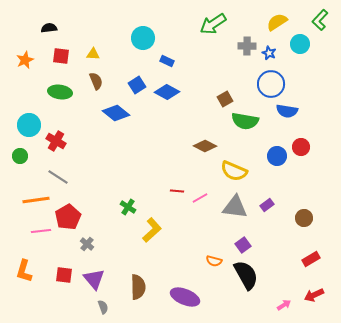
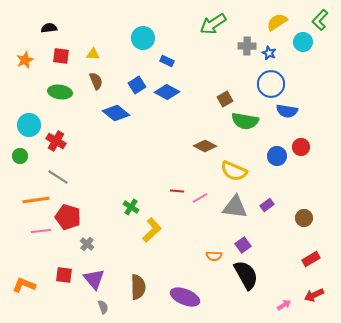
cyan circle at (300, 44): moved 3 px right, 2 px up
green cross at (128, 207): moved 3 px right
red pentagon at (68, 217): rotated 25 degrees counterclockwise
orange semicircle at (214, 261): moved 5 px up; rotated 14 degrees counterclockwise
orange L-shape at (24, 271): moved 14 px down; rotated 95 degrees clockwise
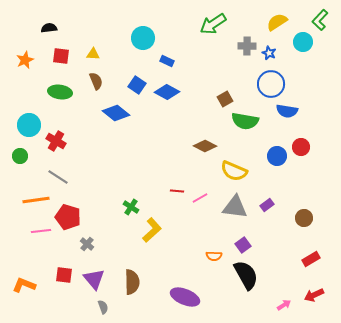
blue square at (137, 85): rotated 24 degrees counterclockwise
brown semicircle at (138, 287): moved 6 px left, 5 px up
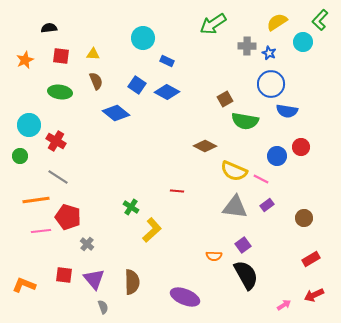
pink line at (200, 198): moved 61 px right, 19 px up; rotated 56 degrees clockwise
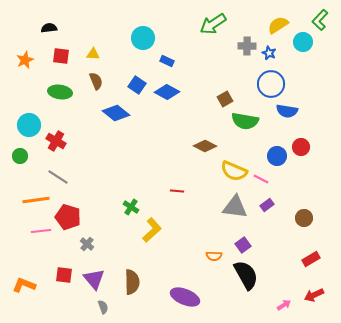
yellow semicircle at (277, 22): moved 1 px right, 3 px down
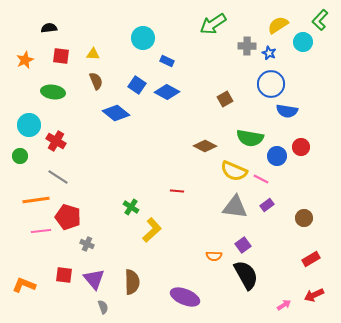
green ellipse at (60, 92): moved 7 px left
green semicircle at (245, 121): moved 5 px right, 17 px down
gray cross at (87, 244): rotated 16 degrees counterclockwise
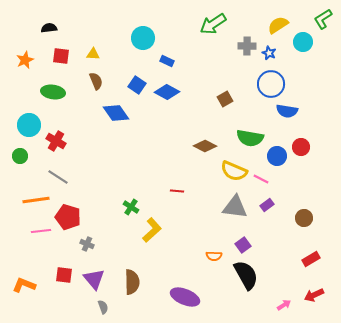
green L-shape at (320, 20): moved 3 px right, 1 px up; rotated 15 degrees clockwise
blue diamond at (116, 113): rotated 16 degrees clockwise
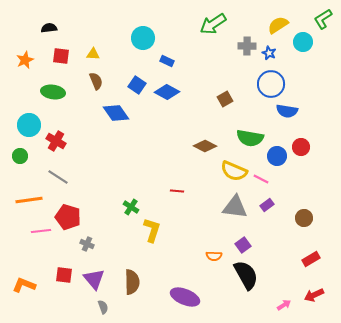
orange line at (36, 200): moved 7 px left
yellow L-shape at (152, 230): rotated 30 degrees counterclockwise
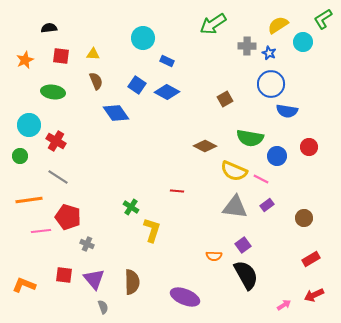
red circle at (301, 147): moved 8 px right
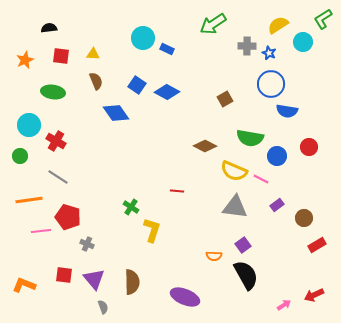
blue rectangle at (167, 61): moved 12 px up
purple rectangle at (267, 205): moved 10 px right
red rectangle at (311, 259): moved 6 px right, 14 px up
